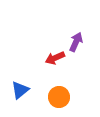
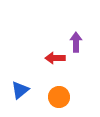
purple arrow: rotated 24 degrees counterclockwise
red arrow: rotated 24 degrees clockwise
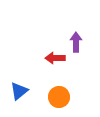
blue triangle: moved 1 px left, 1 px down
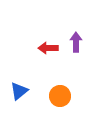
red arrow: moved 7 px left, 10 px up
orange circle: moved 1 px right, 1 px up
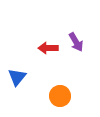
purple arrow: rotated 150 degrees clockwise
blue triangle: moved 2 px left, 14 px up; rotated 12 degrees counterclockwise
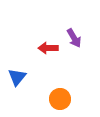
purple arrow: moved 2 px left, 4 px up
orange circle: moved 3 px down
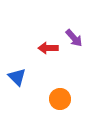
purple arrow: rotated 12 degrees counterclockwise
blue triangle: rotated 24 degrees counterclockwise
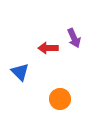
purple arrow: rotated 18 degrees clockwise
blue triangle: moved 3 px right, 5 px up
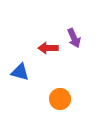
blue triangle: rotated 30 degrees counterclockwise
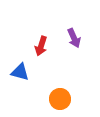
red arrow: moved 7 px left, 2 px up; rotated 72 degrees counterclockwise
